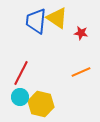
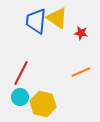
yellow hexagon: moved 2 px right
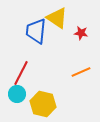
blue trapezoid: moved 10 px down
cyan circle: moved 3 px left, 3 px up
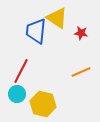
red line: moved 2 px up
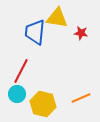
yellow triangle: rotated 25 degrees counterclockwise
blue trapezoid: moved 1 px left, 1 px down
orange line: moved 26 px down
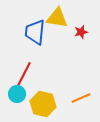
red star: moved 1 px up; rotated 24 degrees counterclockwise
red line: moved 3 px right, 3 px down
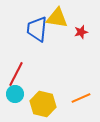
blue trapezoid: moved 2 px right, 3 px up
red line: moved 8 px left
cyan circle: moved 2 px left
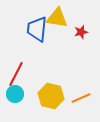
yellow hexagon: moved 8 px right, 8 px up
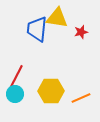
red line: moved 3 px down
yellow hexagon: moved 5 px up; rotated 15 degrees counterclockwise
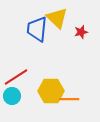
yellow triangle: rotated 35 degrees clockwise
red line: rotated 30 degrees clockwise
cyan circle: moved 3 px left, 2 px down
orange line: moved 12 px left, 1 px down; rotated 24 degrees clockwise
